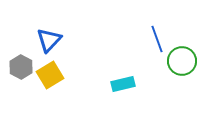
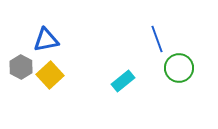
blue triangle: moved 3 px left; rotated 36 degrees clockwise
green circle: moved 3 px left, 7 px down
yellow square: rotated 12 degrees counterclockwise
cyan rectangle: moved 3 px up; rotated 25 degrees counterclockwise
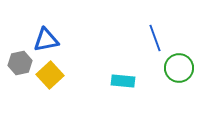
blue line: moved 2 px left, 1 px up
gray hexagon: moved 1 px left, 4 px up; rotated 20 degrees clockwise
cyan rectangle: rotated 45 degrees clockwise
